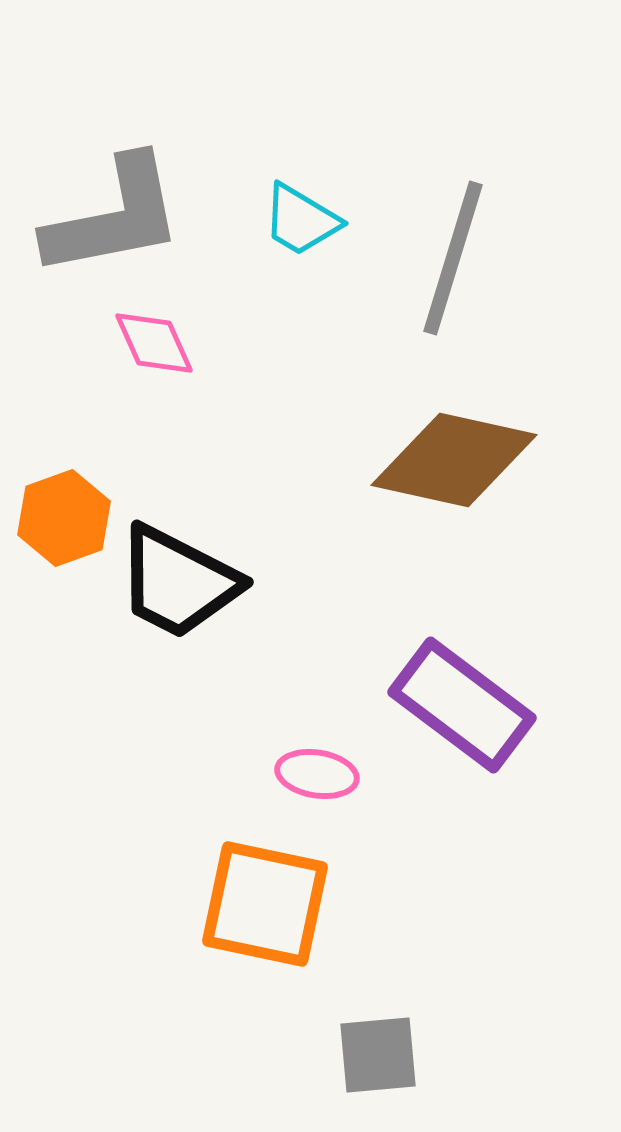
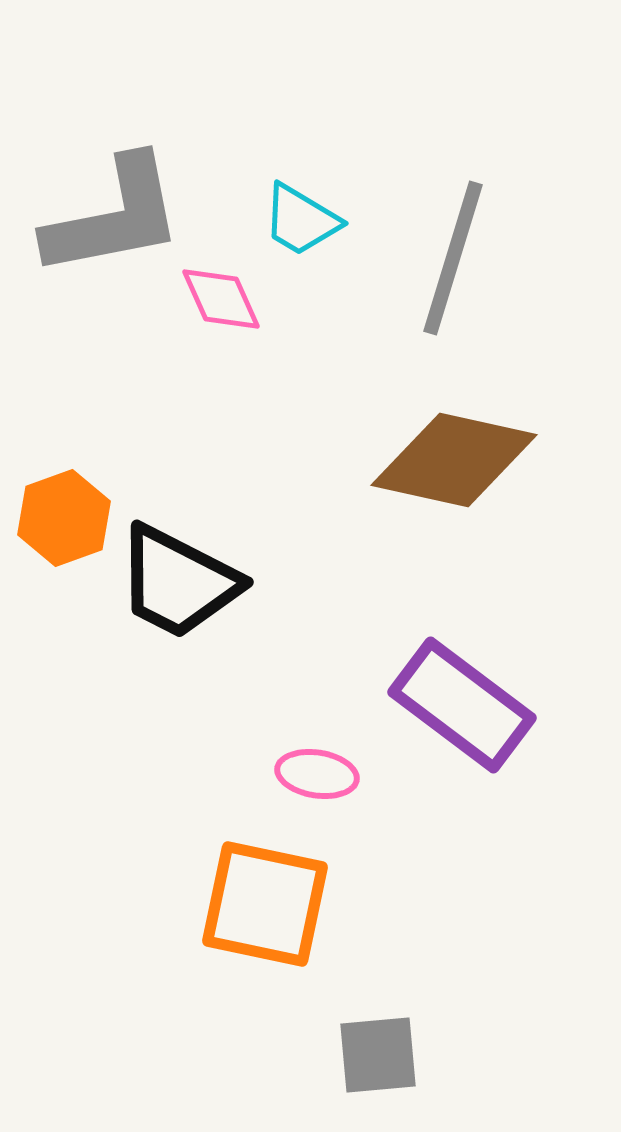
pink diamond: moved 67 px right, 44 px up
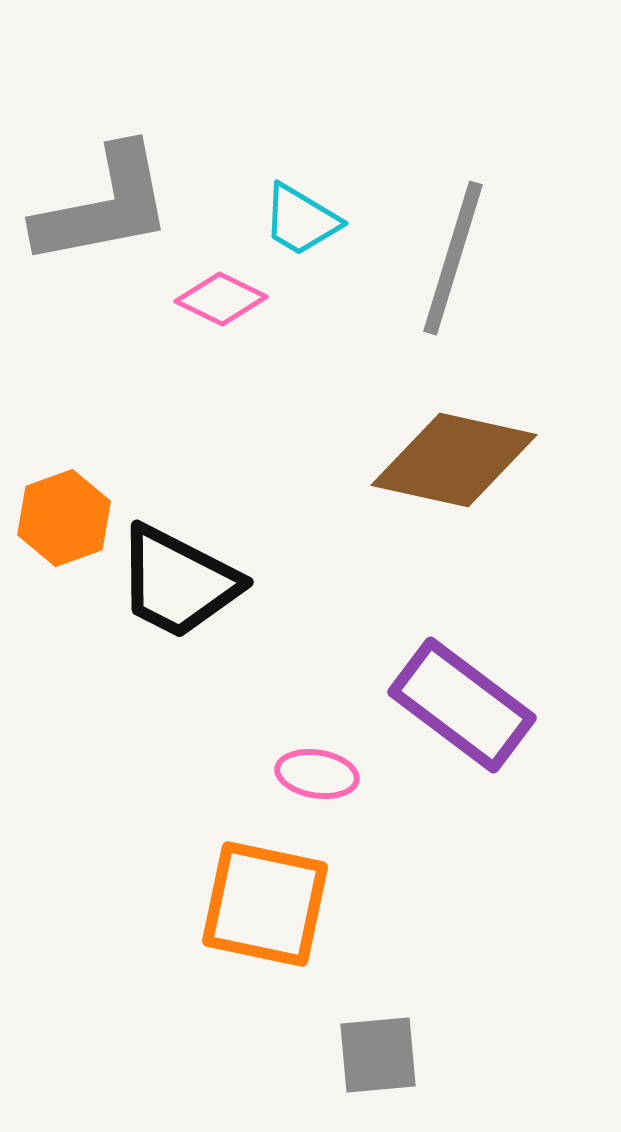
gray L-shape: moved 10 px left, 11 px up
pink diamond: rotated 40 degrees counterclockwise
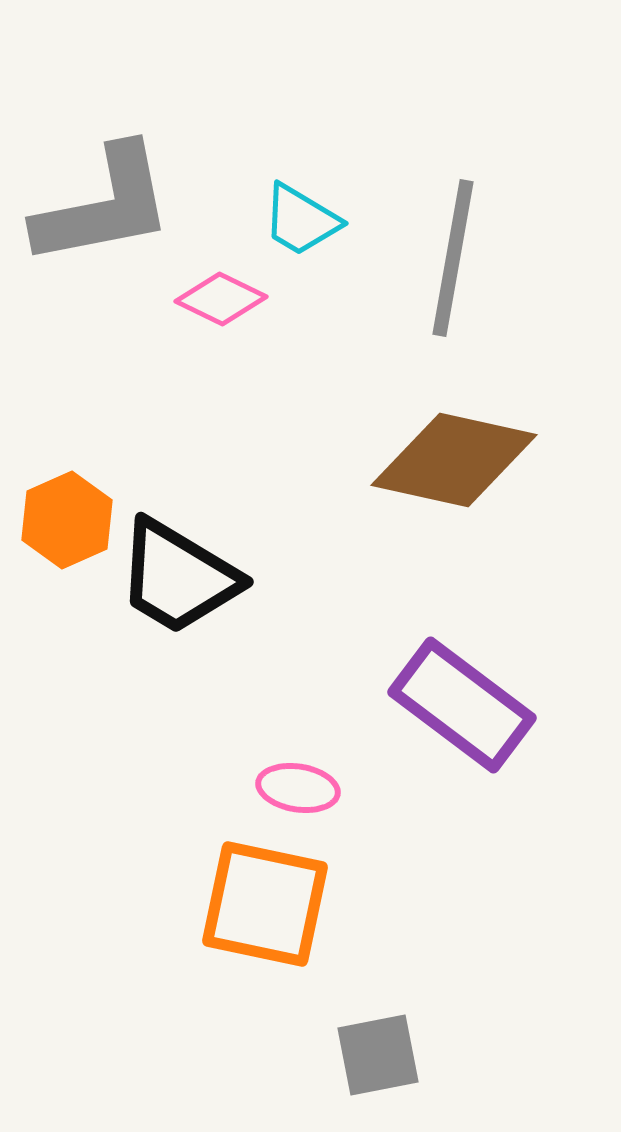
gray line: rotated 7 degrees counterclockwise
orange hexagon: moved 3 px right, 2 px down; rotated 4 degrees counterclockwise
black trapezoid: moved 5 px up; rotated 4 degrees clockwise
pink ellipse: moved 19 px left, 14 px down
gray square: rotated 6 degrees counterclockwise
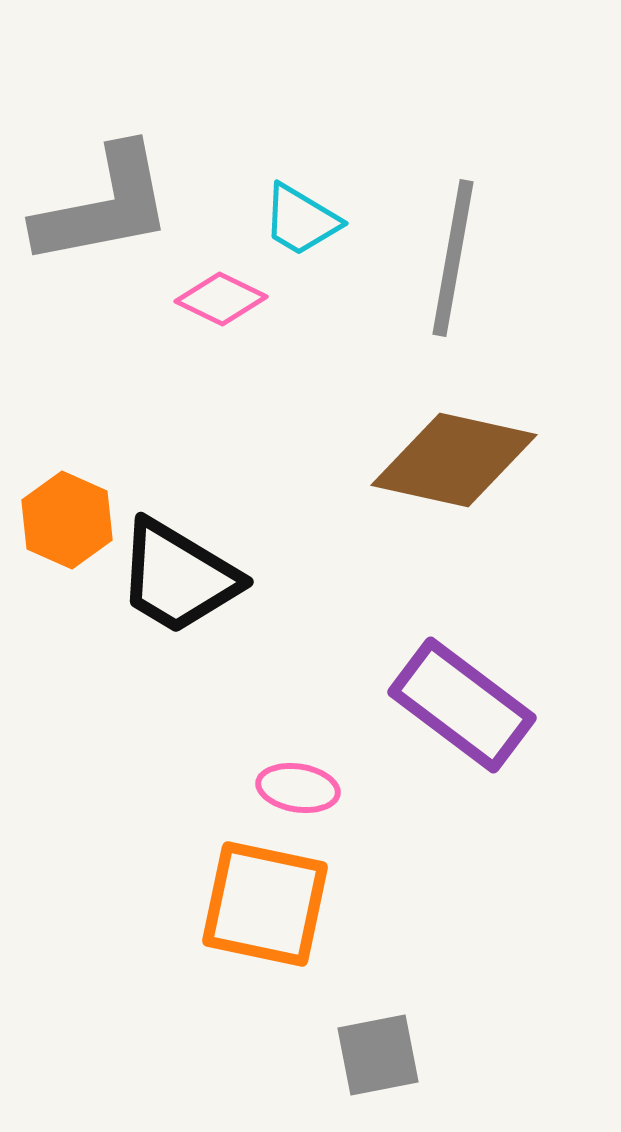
orange hexagon: rotated 12 degrees counterclockwise
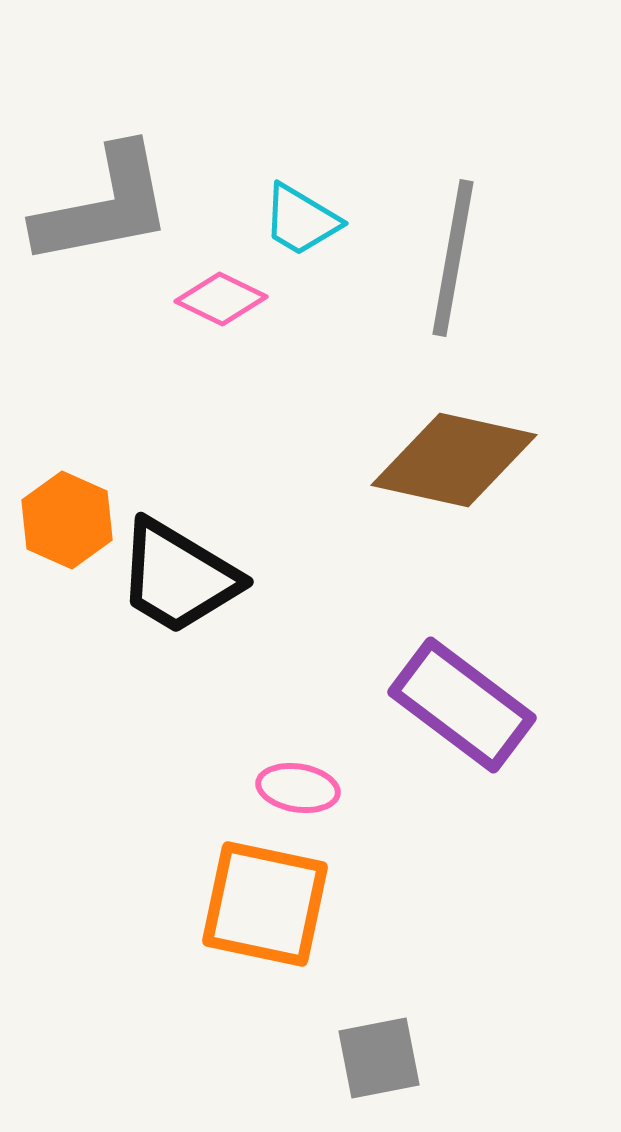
gray square: moved 1 px right, 3 px down
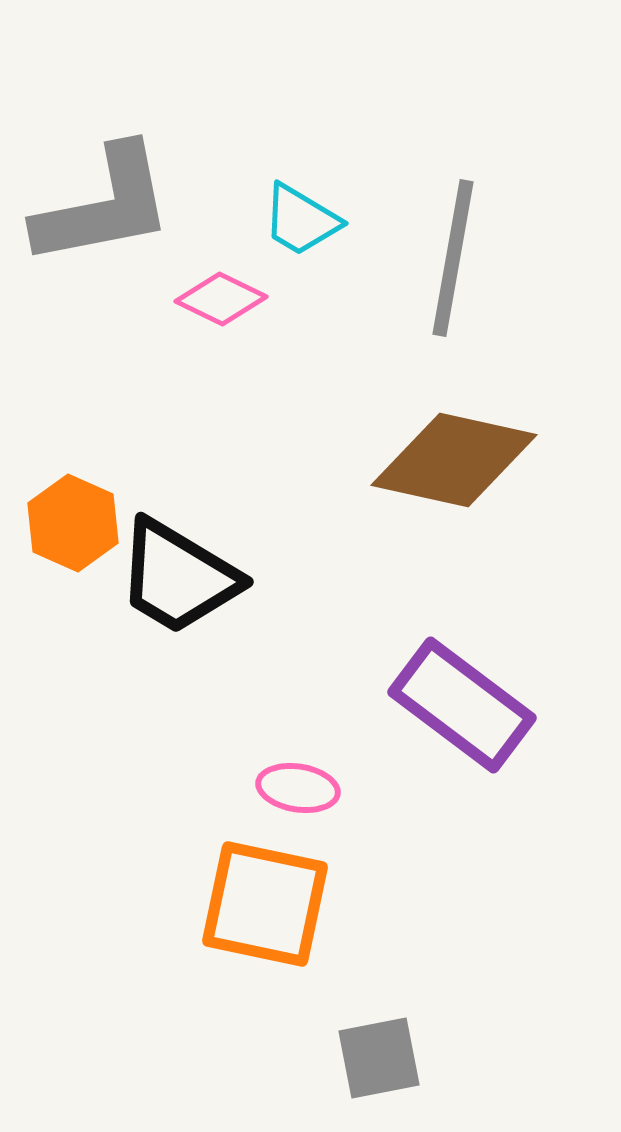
orange hexagon: moved 6 px right, 3 px down
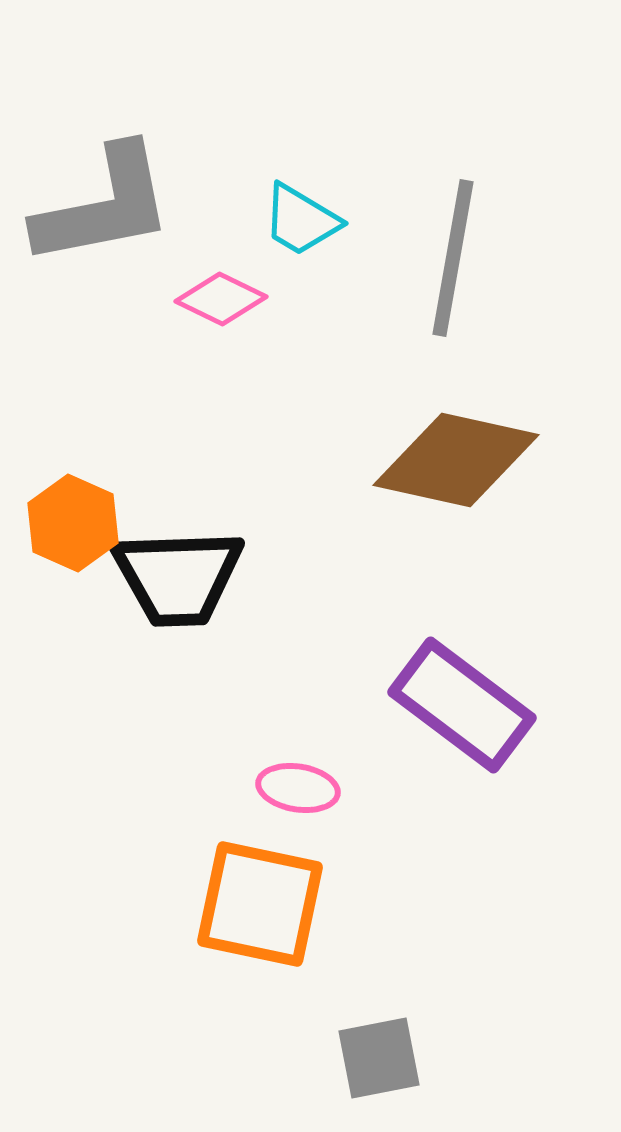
brown diamond: moved 2 px right
black trapezoid: rotated 33 degrees counterclockwise
orange square: moved 5 px left
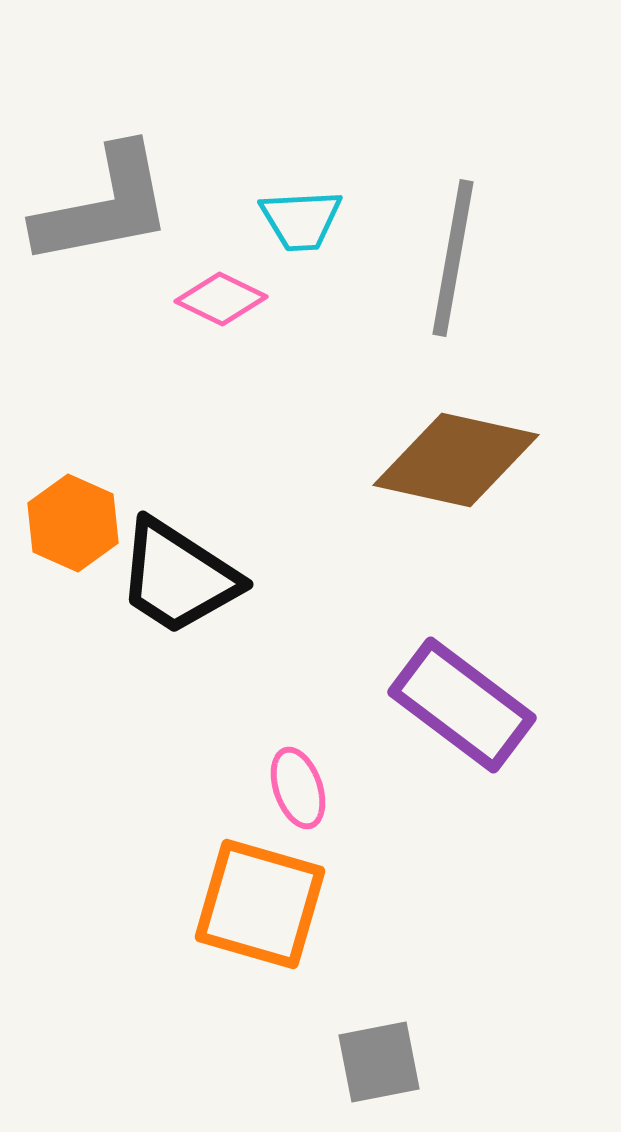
cyan trapezoid: rotated 34 degrees counterclockwise
black trapezoid: rotated 35 degrees clockwise
pink ellipse: rotated 62 degrees clockwise
orange square: rotated 4 degrees clockwise
gray square: moved 4 px down
